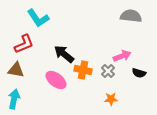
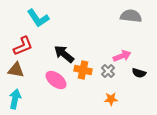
red L-shape: moved 1 px left, 2 px down
cyan arrow: moved 1 px right
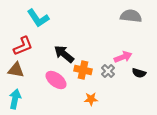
pink arrow: moved 1 px right, 1 px down
orange star: moved 20 px left
